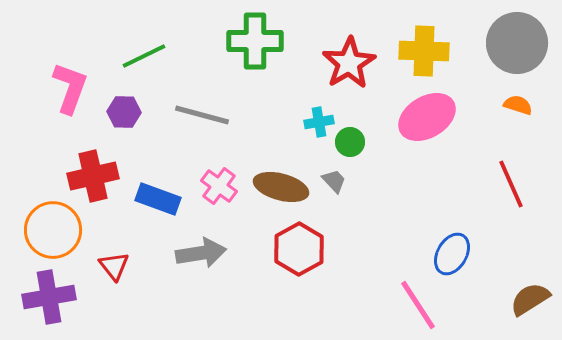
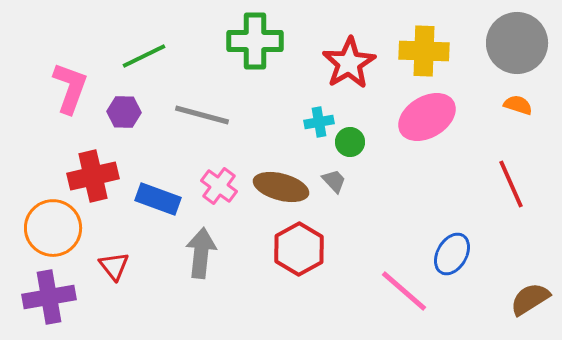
orange circle: moved 2 px up
gray arrow: rotated 75 degrees counterclockwise
pink line: moved 14 px left, 14 px up; rotated 16 degrees counterclockwise
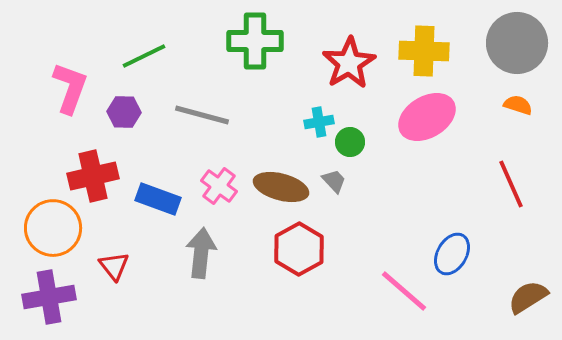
brown semicircle: moved 2 px left, 2 px up
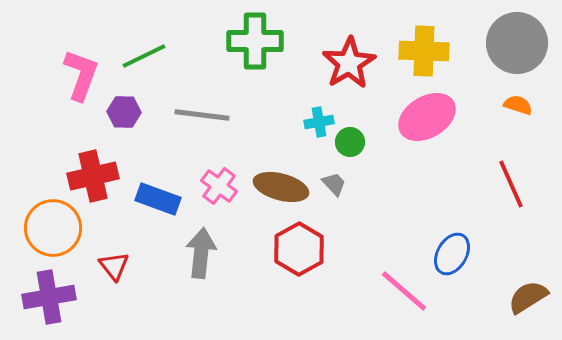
pink L-shape: moved 11 px right, 13 px up
gray line: rotated 8 degrees counterclockwise
gray trapezoid: moved 3 px down
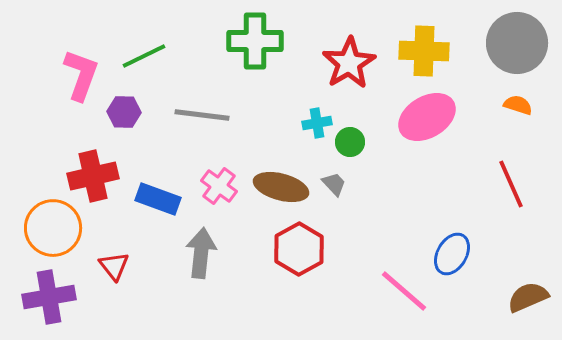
cyan cross: moved 2 px left, 1 px down
brown semicircle: rotated 9 degrees clockwise
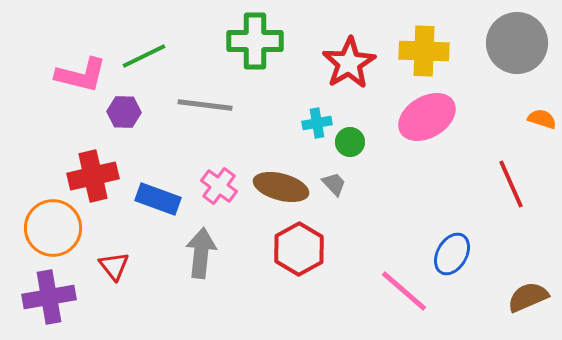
pink L-shape: rotated 84 degrees clockwise
orange semicircle: moved 24 px right, 14 px down
gray line: moved 3 px right, 10 px up
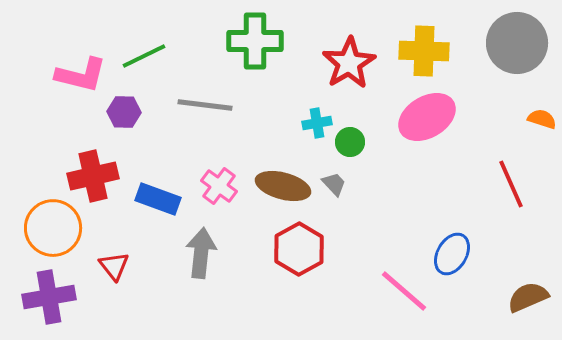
brown ellipse: moved 2 px right, 1 px up
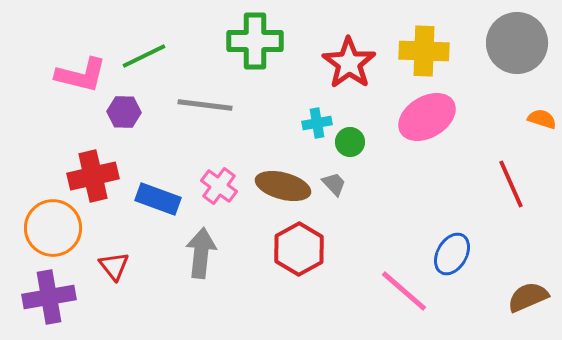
red star: rotated 6 degrees counterclockwise
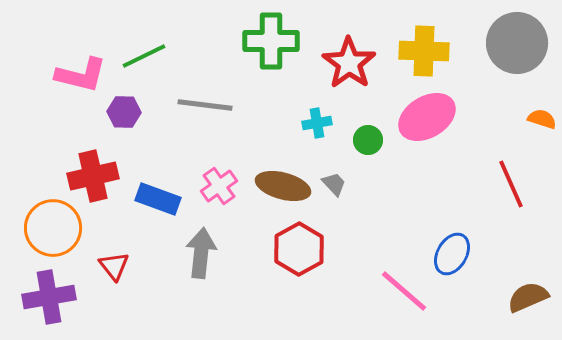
green cross: moved 16 px right
green circle: moved 18 px right, 2 px up
pink cross: rotated 18 degrees clockwise
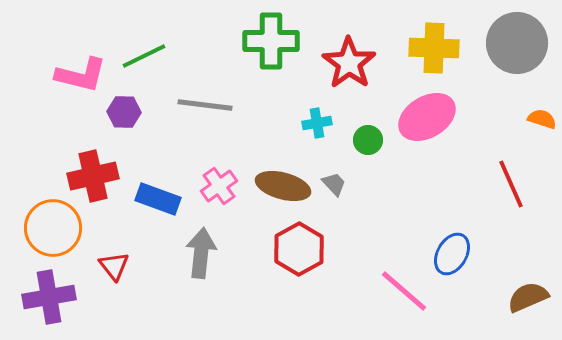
yellow cross: moved 10 px right, 3 px up
